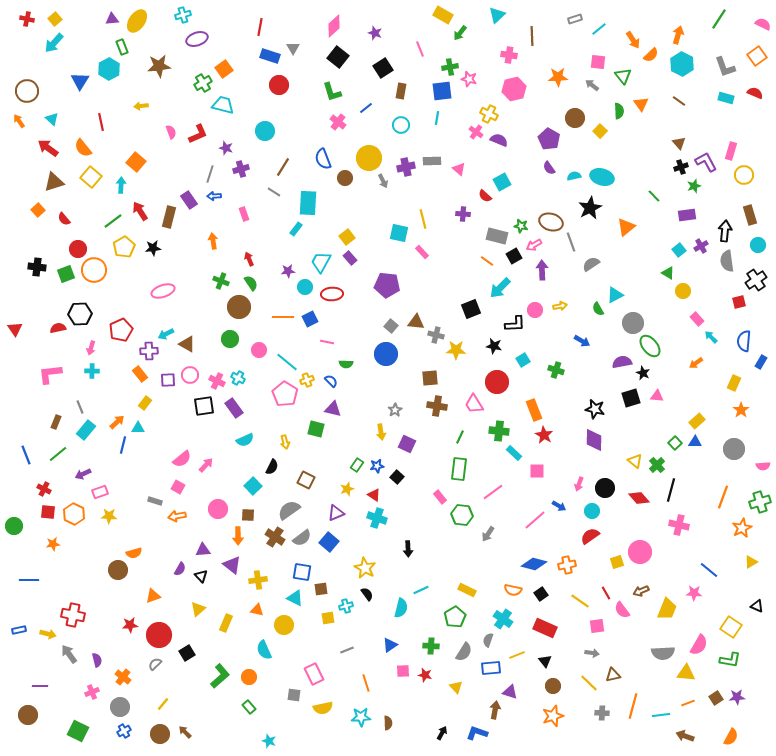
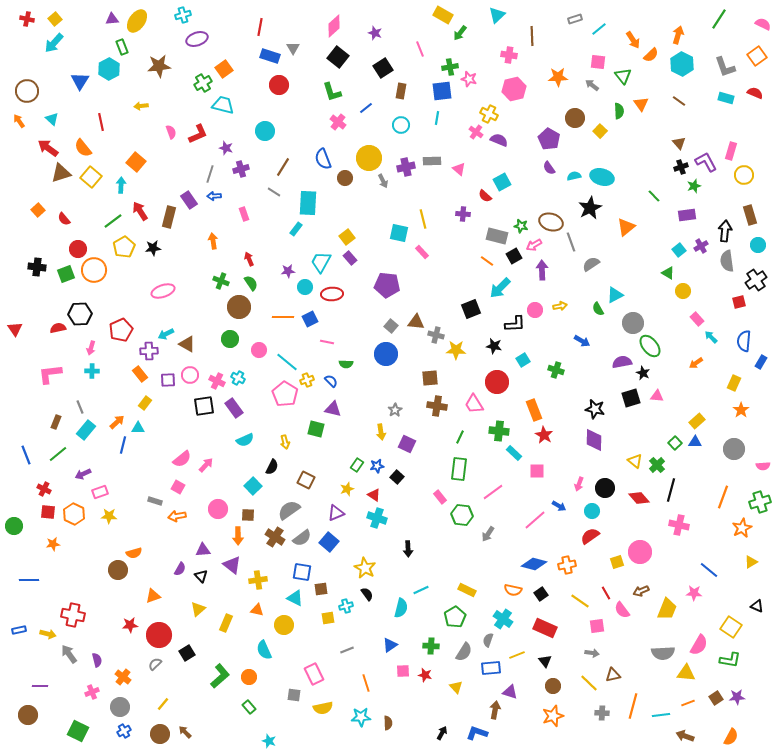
brown triangle at (54, 182): moved 7 px right, 9 px up
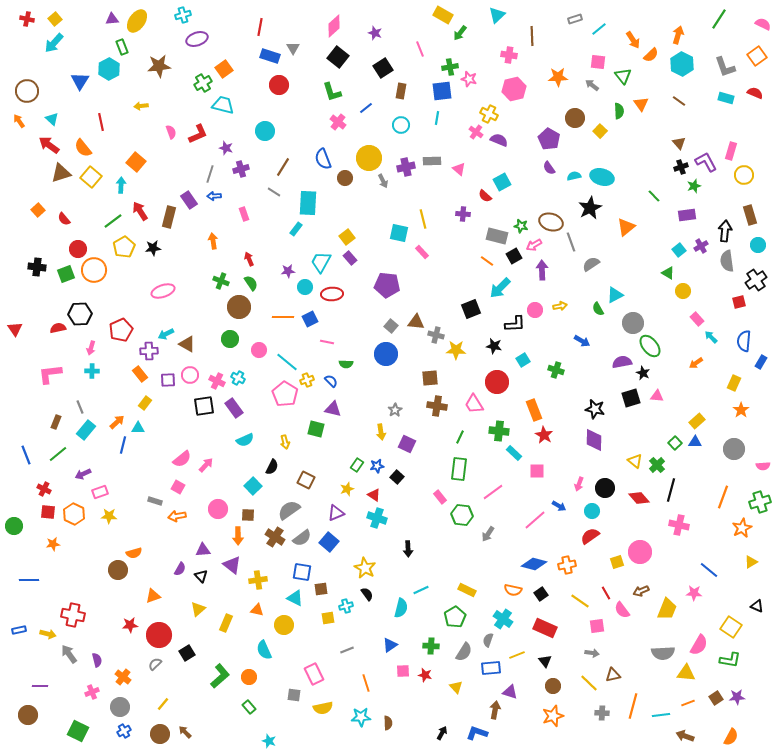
red arrow at (48, 148): moved 1 px right, 3 px up
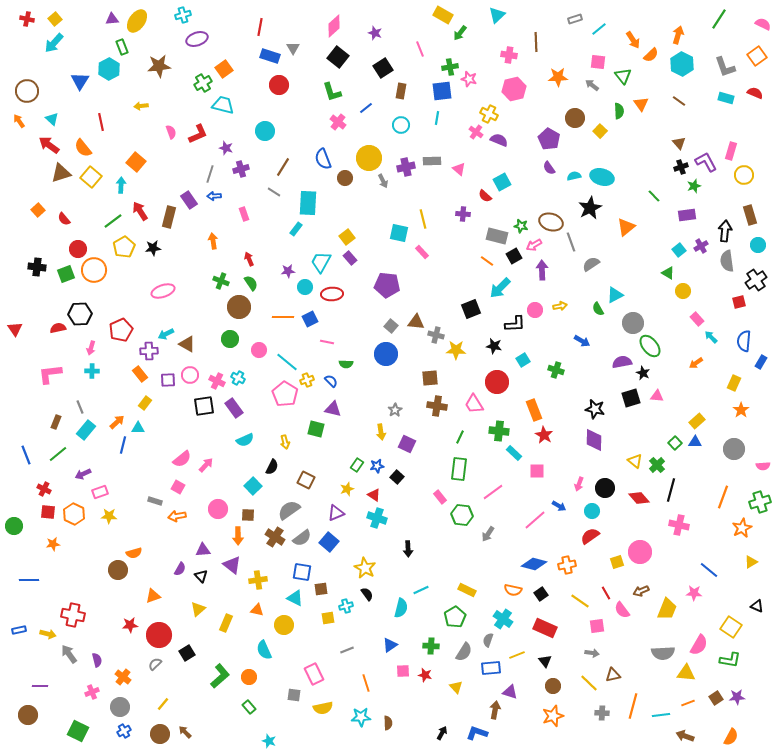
brown line at (532, 36): moved 4 px right, 6 px down
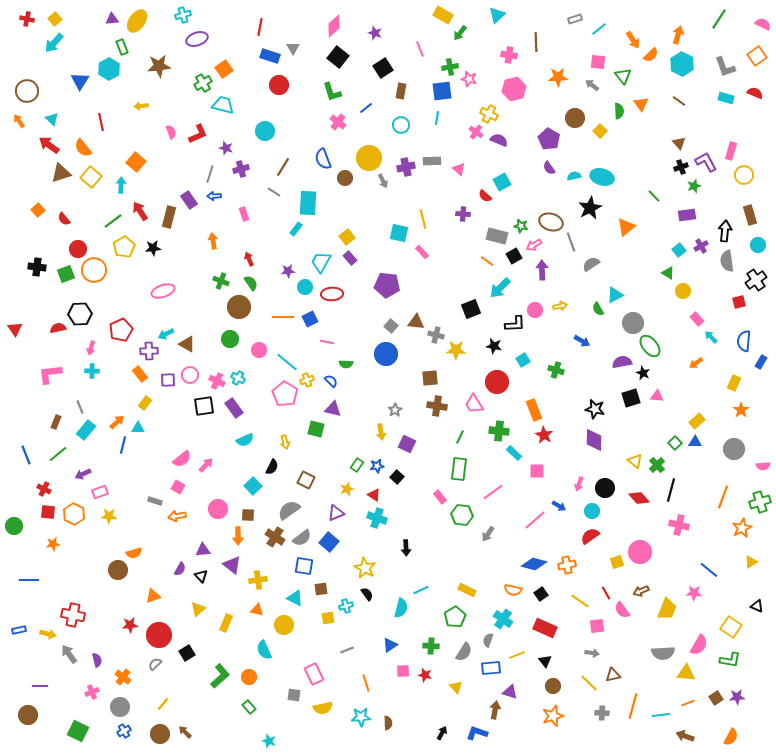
black arrow at (408, 549): moved 2 px left, 1 px up
blue square at (302, 572): moved 2 px right, 6 px up
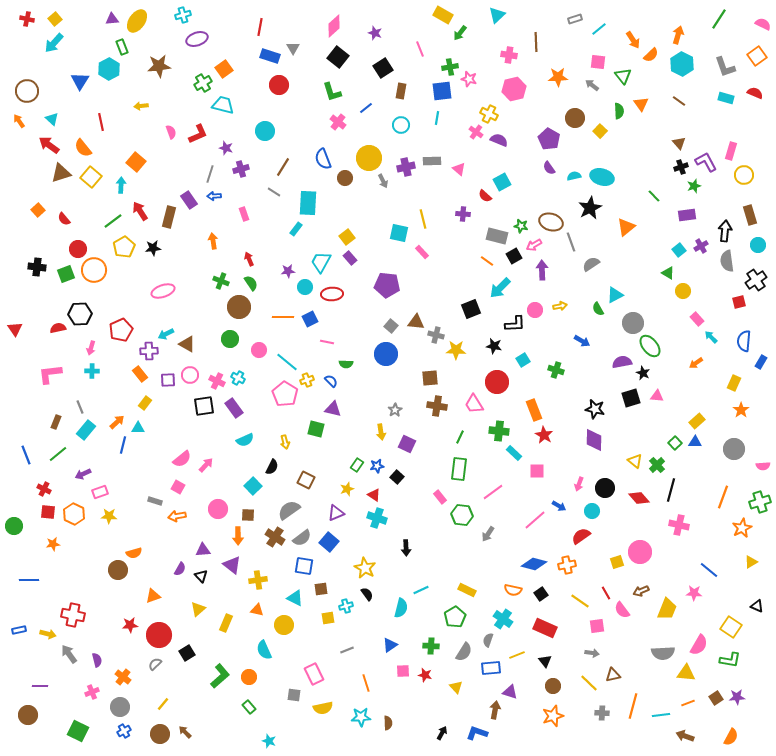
red semicircle at (590, 536): moved 9 px left
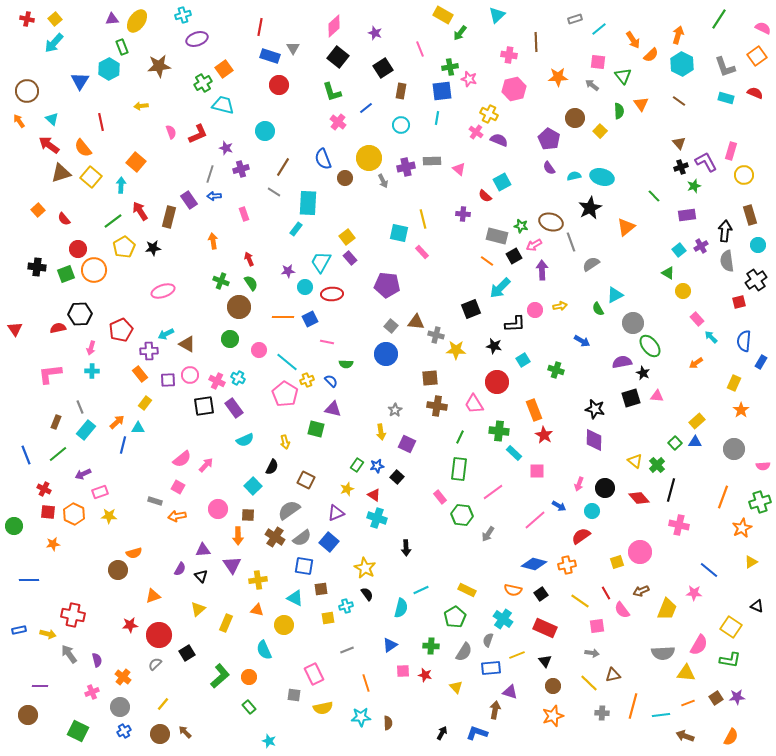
pink semicircle at (763, 24): moved 4 px down
purple triangle at (232, 565): rotated 18 degrees clockwise
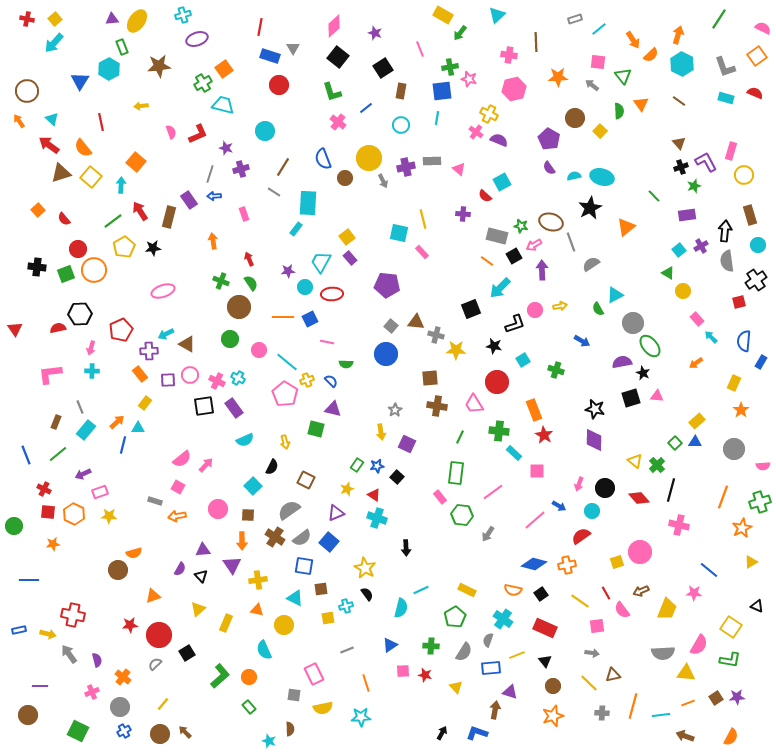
black L-shape at (515, 324): rotated 15 degrees counterclockwise
green rectangle at (459, 469): moved 3 px left, 4 px down
orange arrow at (238, 536): moved 4 px right, 5 px down
brown semicircle at (388, 723): moved 98 px left, 6 px down
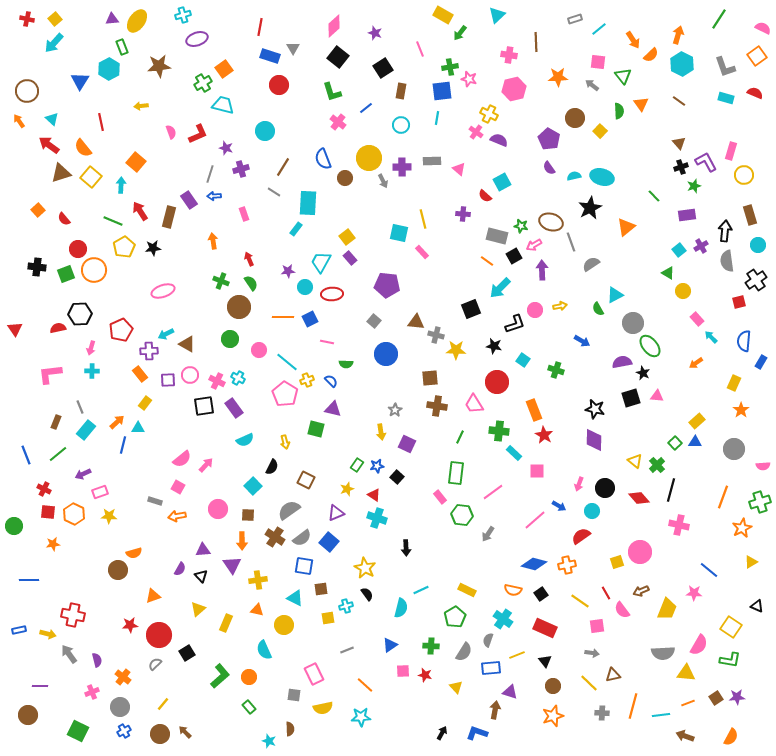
purple cross at (406, 167): moved 4 px left; rotated 12 degrees clockwise
green line at (113, 221): rotated 60 degrees clockwise
gray square at (391, 326): moved 17 px left, 5 px up
cyan square at (523, 360): rotated 24 degrees counterclockwise
orange line at (366, 683): moved 1 px left, 2 px down; rotated 30 degrees counterclockwise
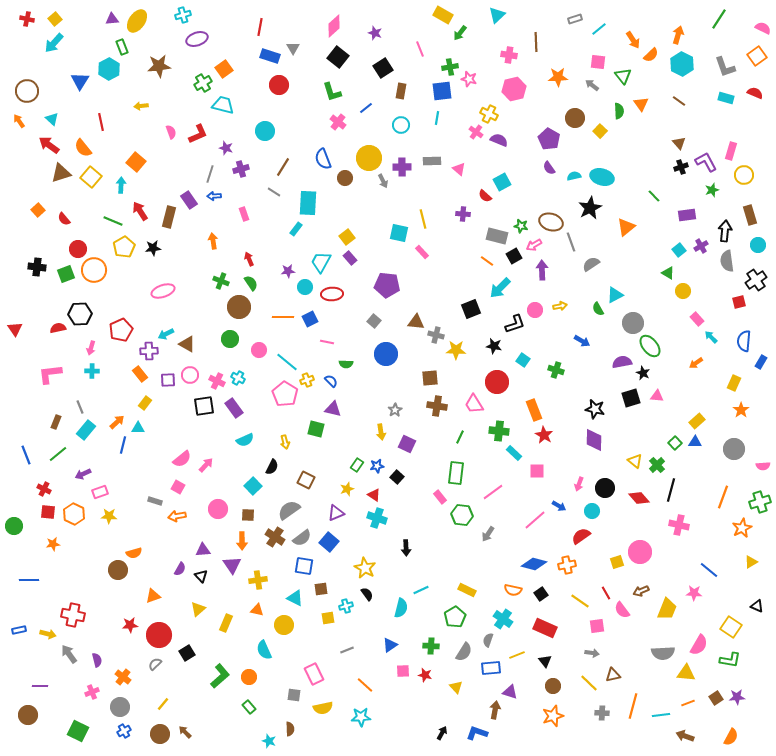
green star at (694, 186): moved 18 px right, 4 px down
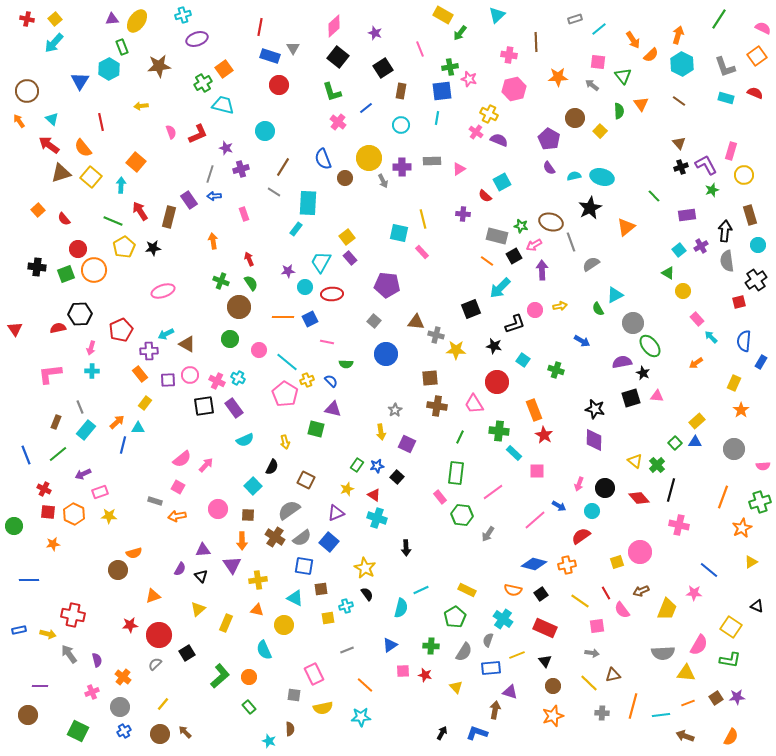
purple L-shape at (706, 162): moved 3 px down
pink triangle at (459, 169): rotated 48 degrees clockwise
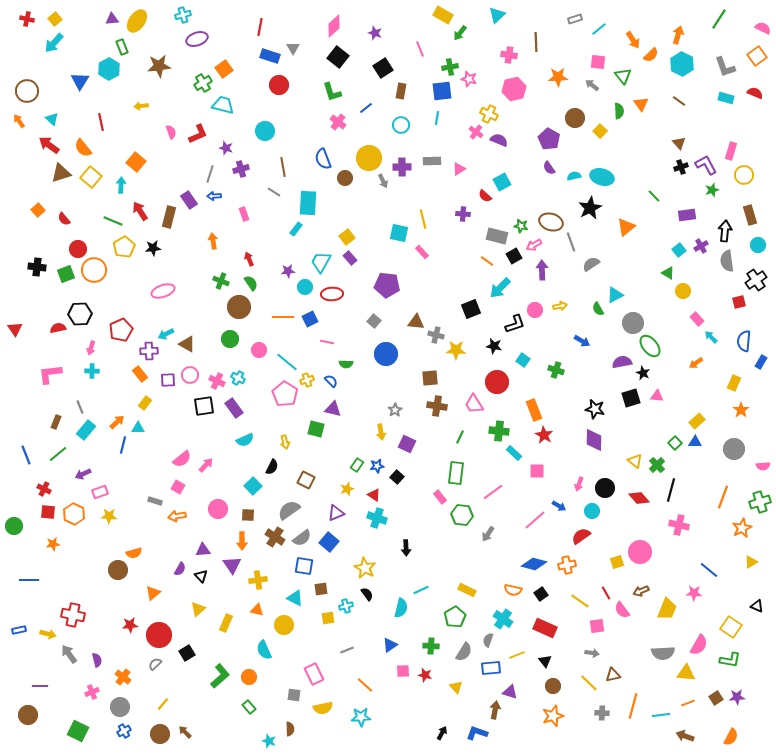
brown line at (283, 167): rotated 42 degrees counterclockwise
orange triangle at (153, 596): moved 3 px up; rotated 21 degrees counterclockwise
